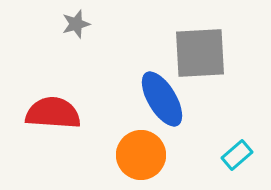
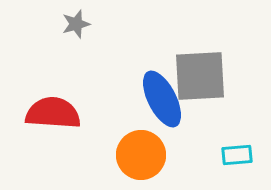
gray square: moved 23 px down
blue ellipse: rotated 4 degrees clockwise
cyan rectangle: rotated 36 degrees clockwise
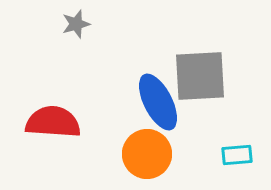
blue ellipse: moved 4 px left, 3 px down
red semicircle: moved 9 px down
orange circle: moved 6 px right, 1 px up
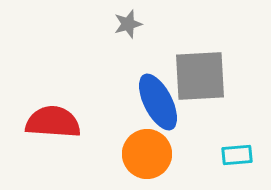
gray star: moved 52 px right
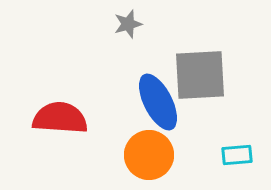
gray square: moved 1 px up
red semicircle: moved 7 px right, 4 px up
orange circle: moved 2 px right, 1 px down
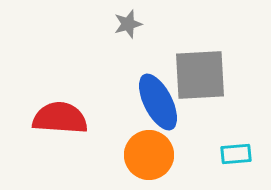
cyan rectangle: moved 1 px left, 1 px up
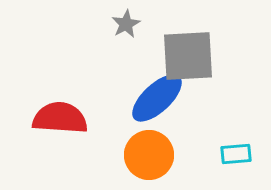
gray star: moved 2 px left; rotated 12 degrees counterclockwise
gray square: moved 12 px left, 19 px up
blue ellipse: moved 1 px left, 4 px up; rotated 74 degrees clockwise
